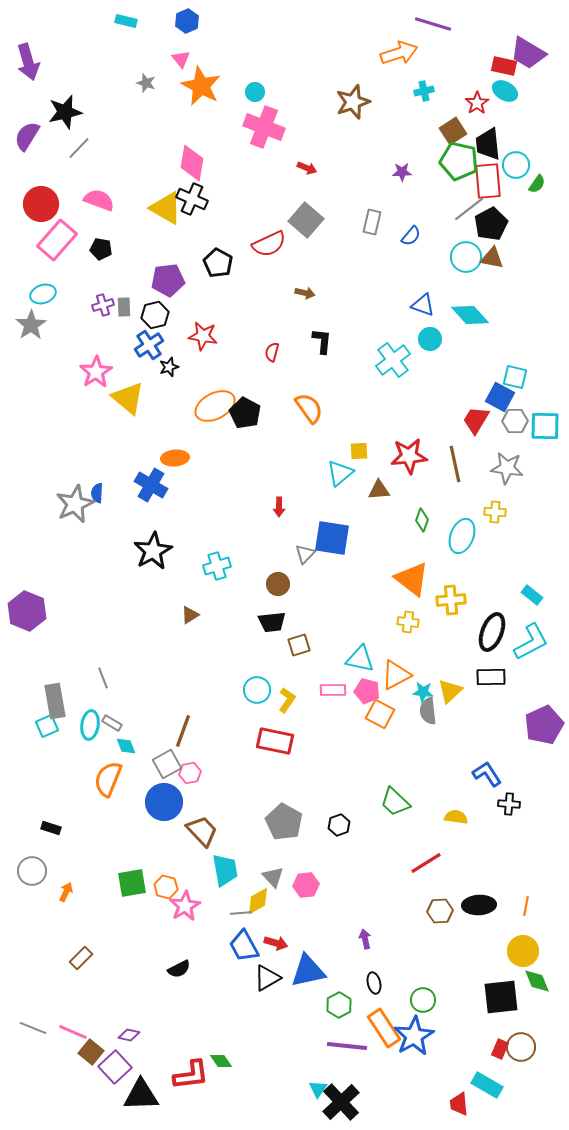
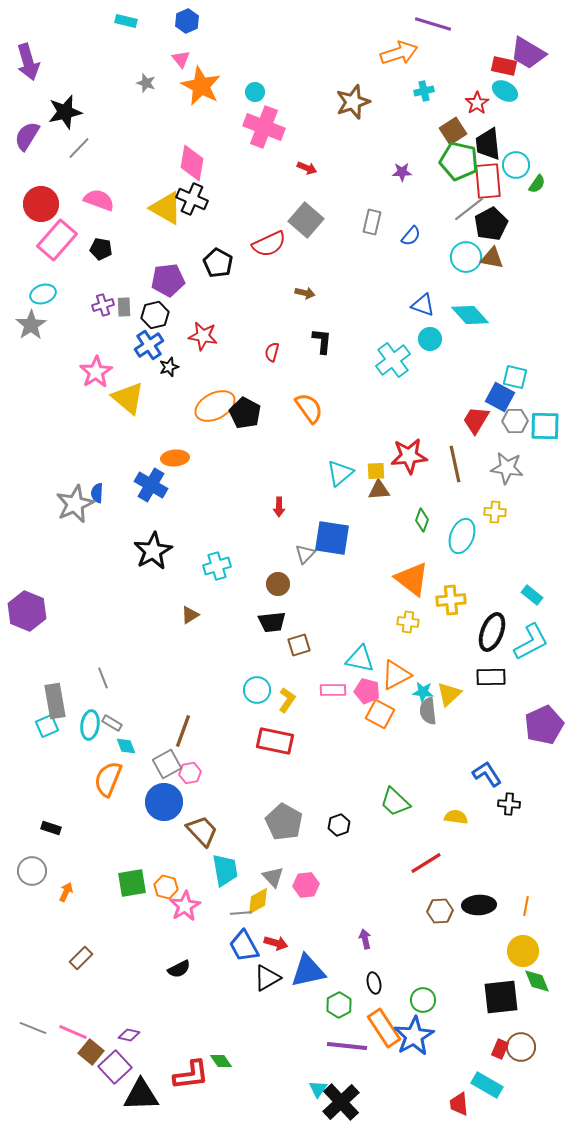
yellow square at (359, 451): moved 17 px right, 20 px down
yellow triangle at (450, 691): moved 1 px left, 3 px down
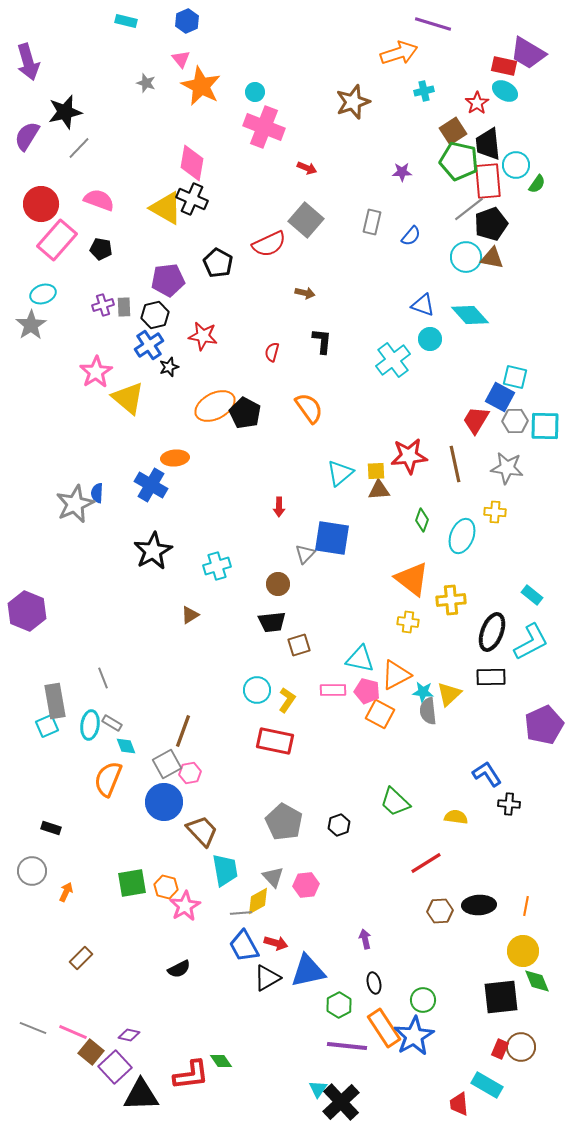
black pentagon at (491, 224): rotated 8 degrees clockwise
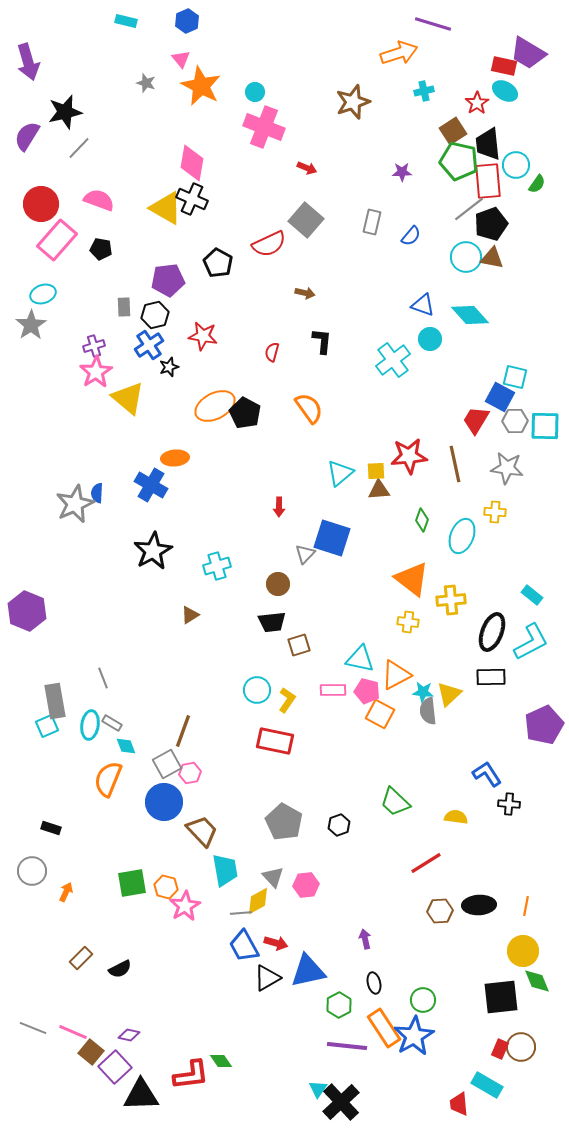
purple cross at (103, 305): moved 9 px left, 41 px down
blue square at (332, 538): rotated 9 degrees clockwise
black semicircle at (179, 969): moved 59 px left
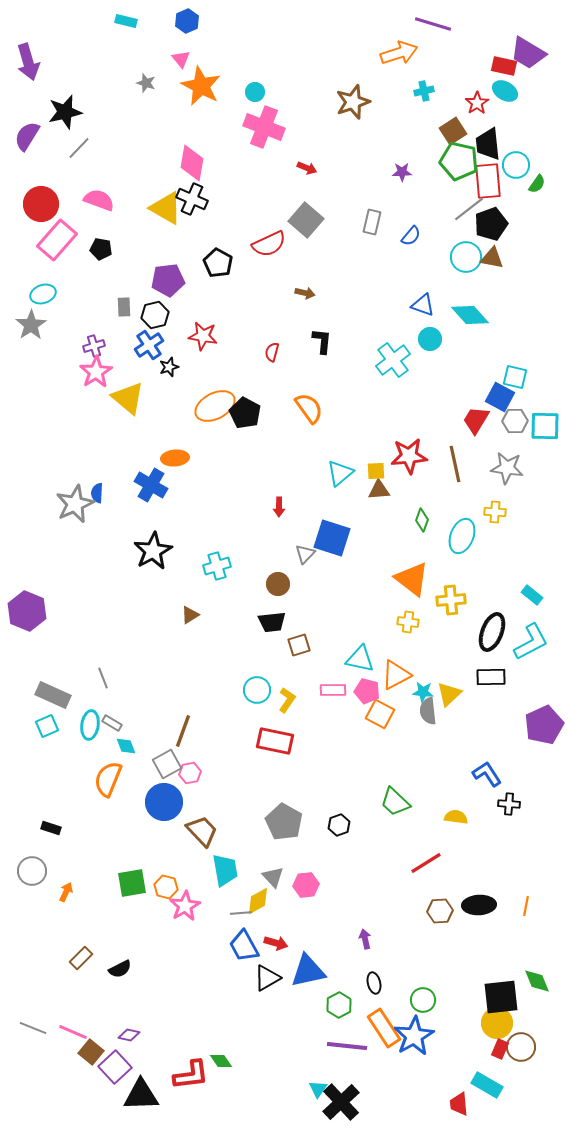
gray rectangle at (55, 701): moved 2 px left, 6 px up; rotated 56 degrees counterclockwise
yellow circle at (523, 951): moved 26 px left, 72 px down
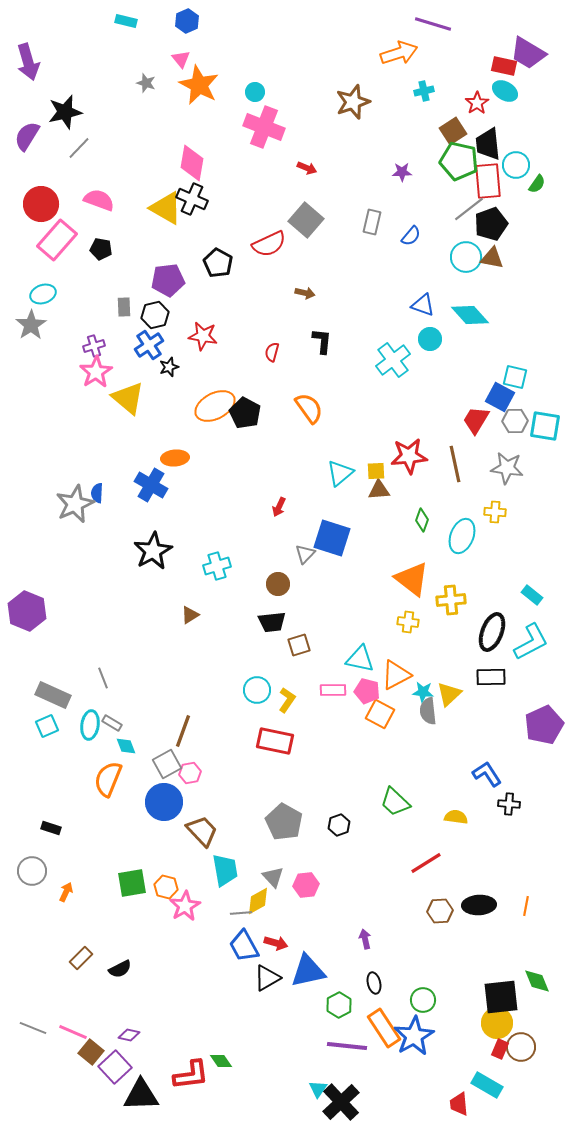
orange star at (201, 86): moved 2 px left, 1 px up
cyan square at (545, 426): rotated 8 degrees clockwise
red arrow at (279, 507): rotated 24 degrees clockwise
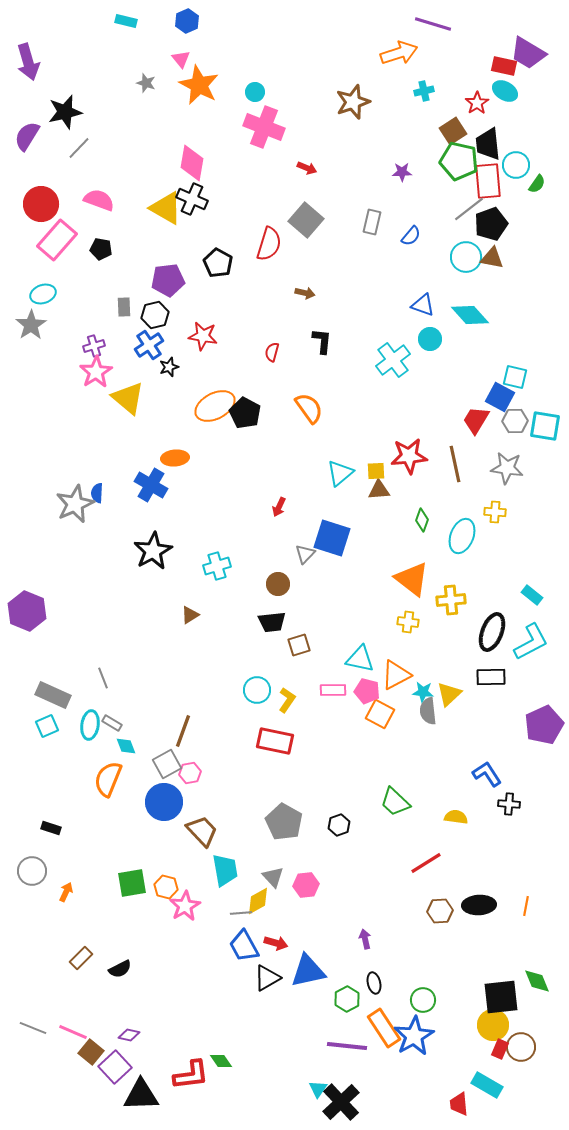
red semicircle at (269, 244): rotated 48 degrees counterclockwise
green hexagon at (339, 1005): moved 8 px right, 6 px up
yellow circle at (497, 1023): moved 4 px left, 2 px down
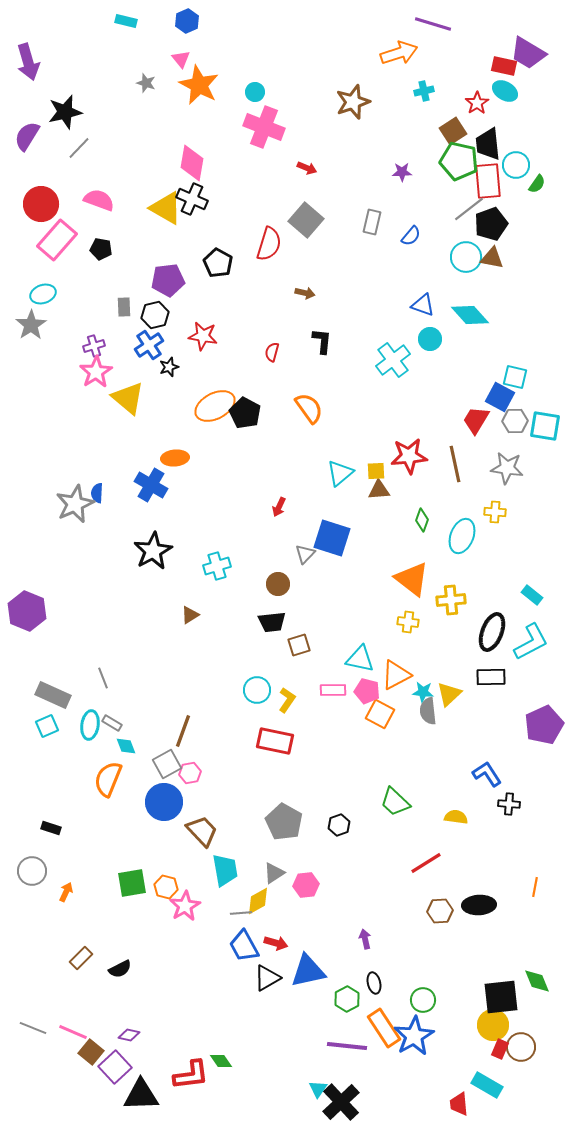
gray triangle at (273, 877): moved 1 px right, 4 px up; rotated 40 degrees clockwise
orange line at (526, 906): moved 9 px right, 19 px up
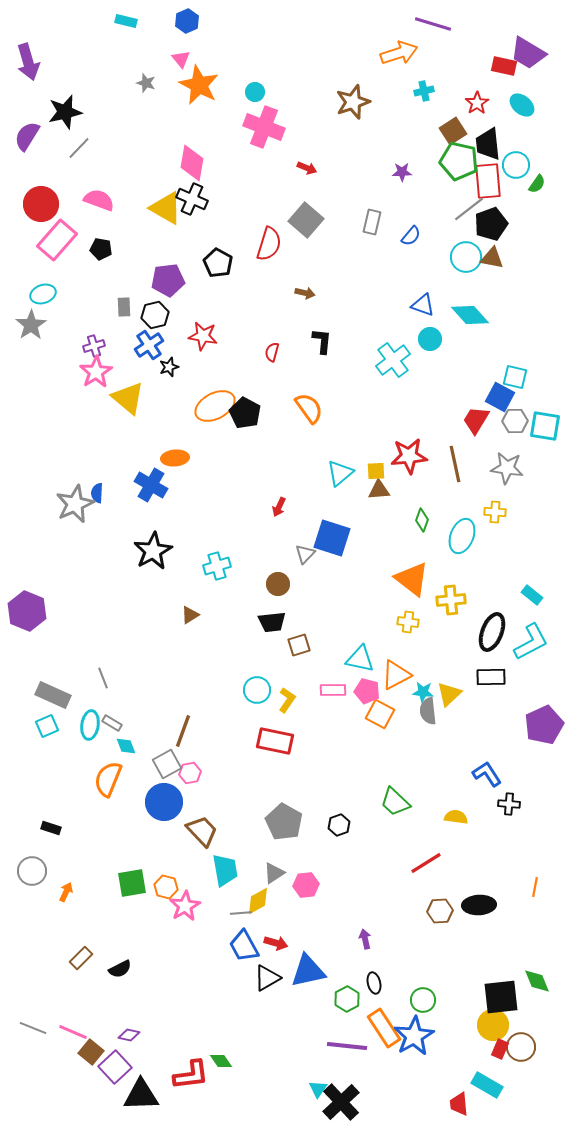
cyan ellipse at (505, 91): moved 17 px right, 14 px down; rotated 10 degrees clockwise
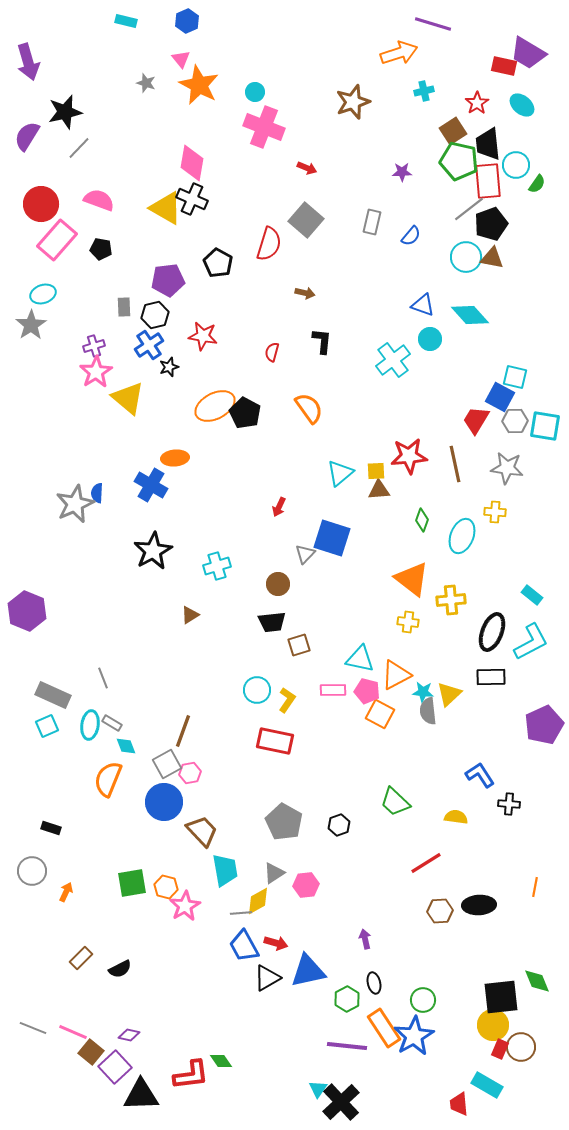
blue L-shape at (487, 774): moved 7 px left, 1 px down
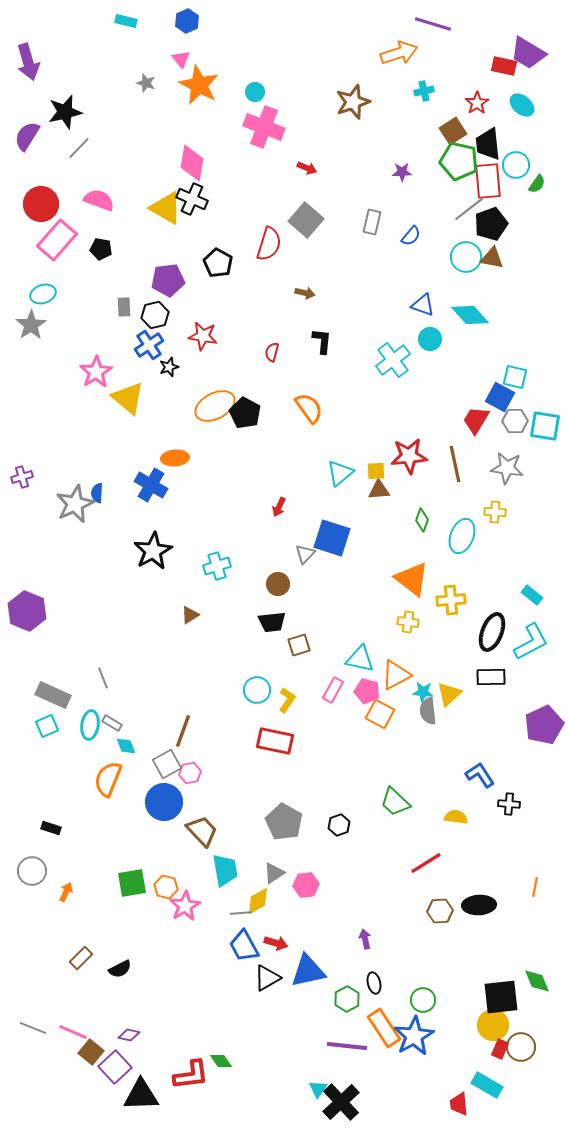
purple cross at (94, 346): moved 72 px left, 131 px down
pink rectangle at (333, 690): rotated 60 degrees counterclockwise
